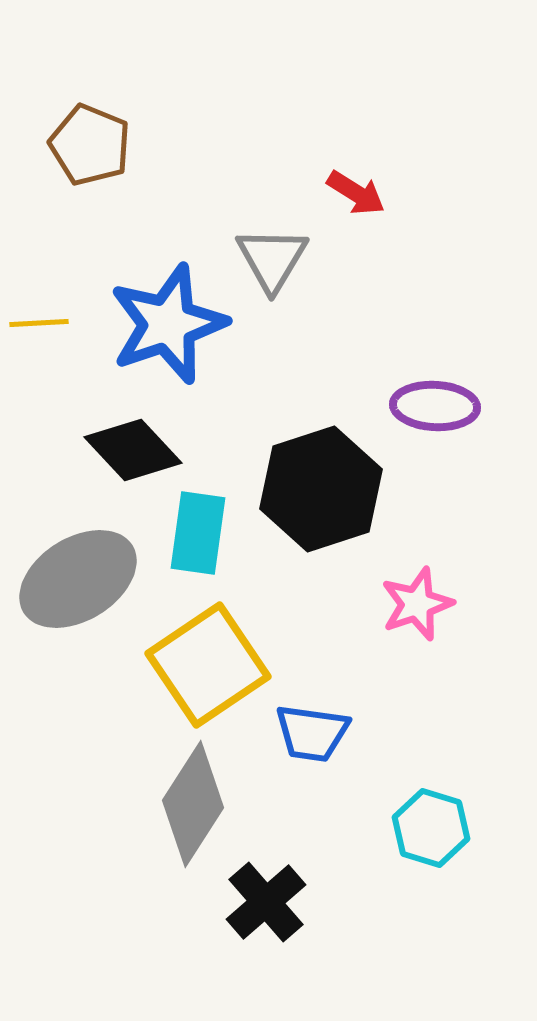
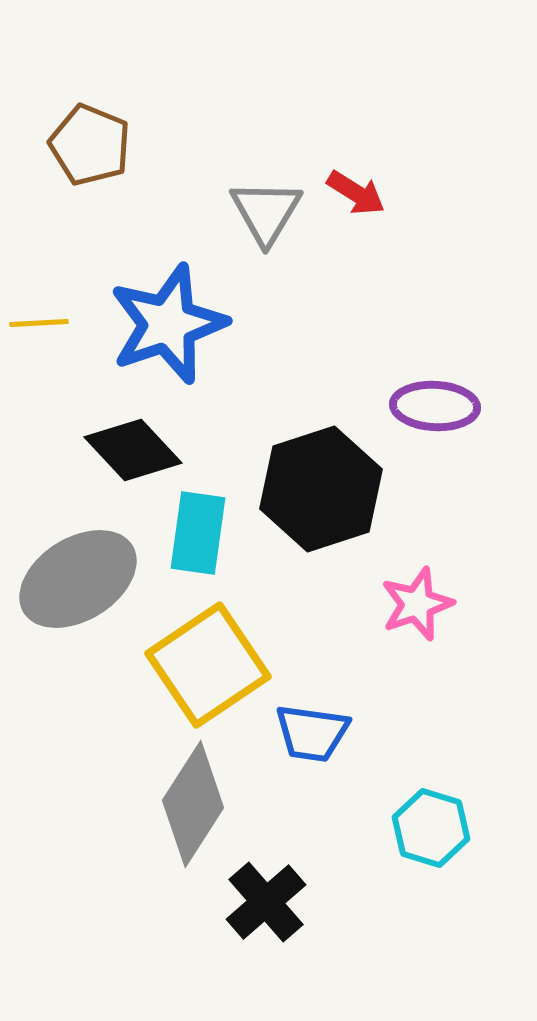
gray triangle: moved 6 px left, 47 px up
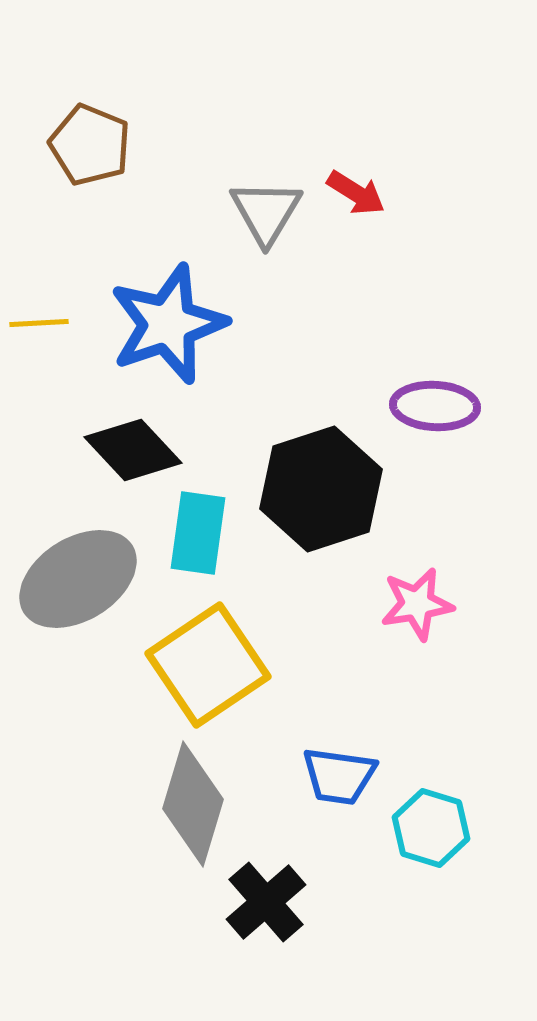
pink star: rotated 10 degrees clockwise
blue trapezoid: moved 27 px right, 43 px down
gray diamond: rotated 16 degrees counterclockwise
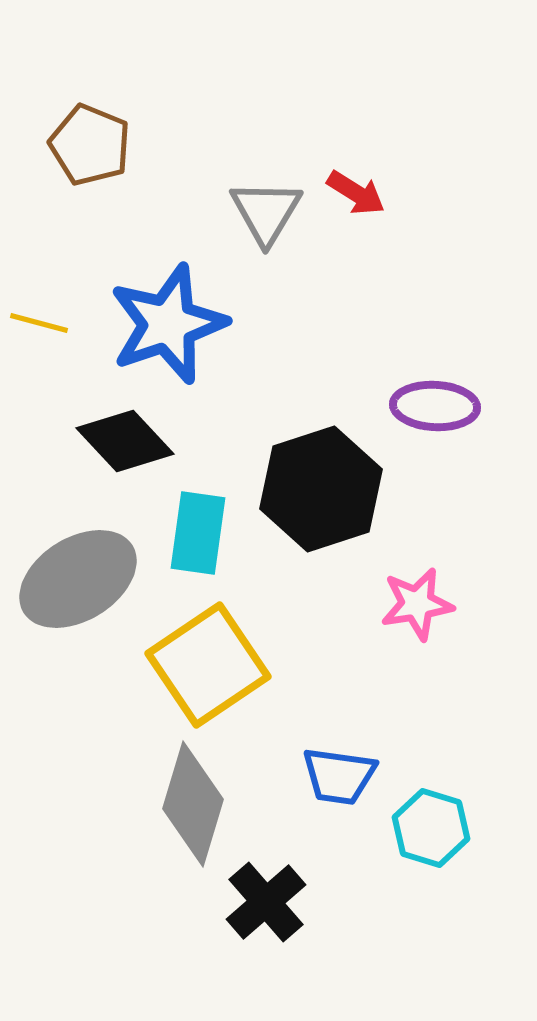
yellow line: rotated 18 degrees clockwise
black diamond: moved 8 px left, 9 px up
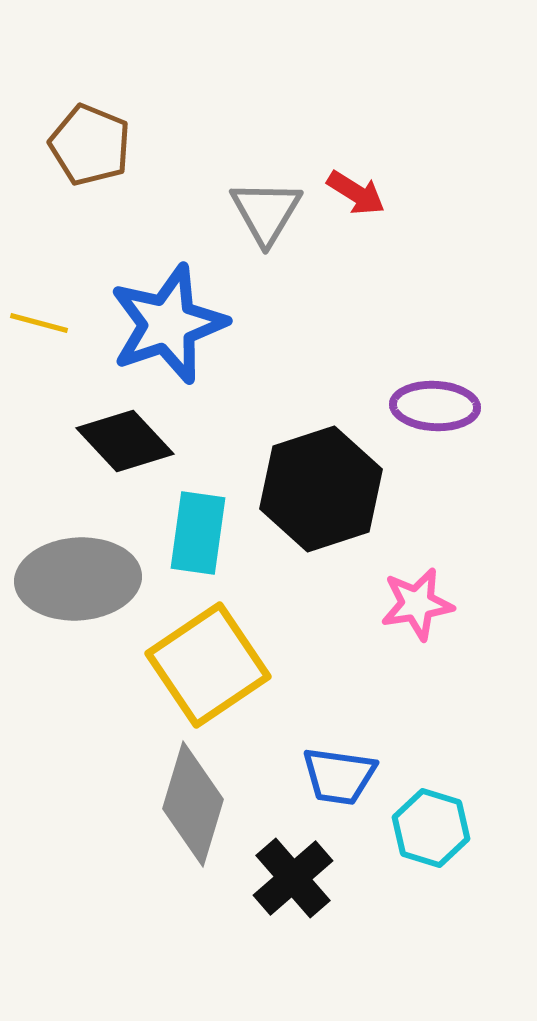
gray ellipse: rotated 28 degrees clockwise
black cross: moved 27 px right, 24 px up
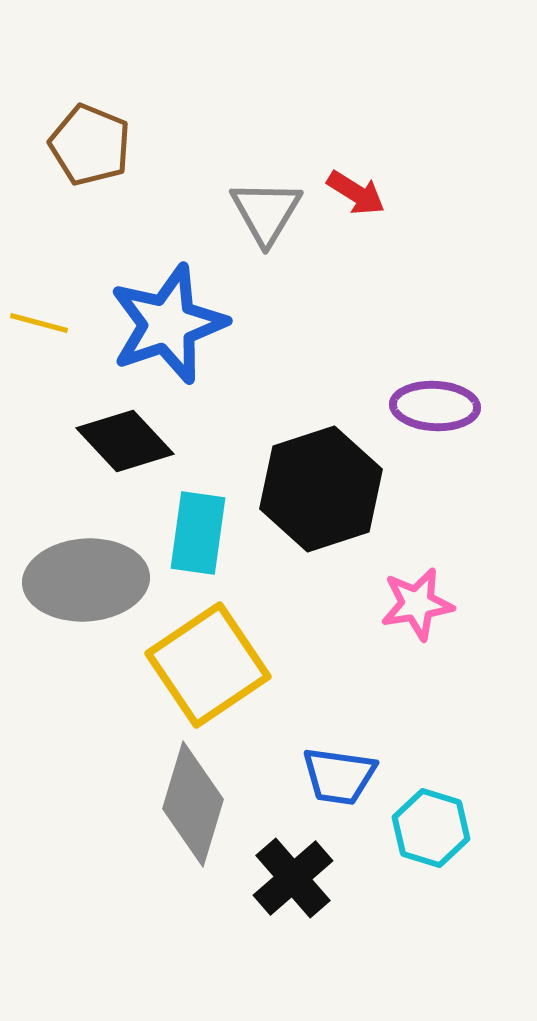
gray ellipse: moved 8 px right, 1 px down
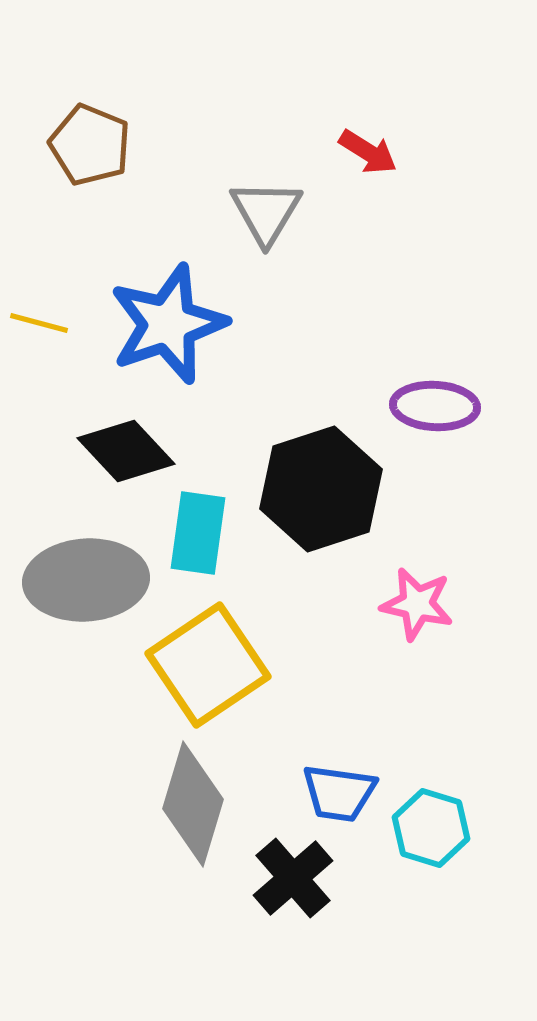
red arrow: moved 12 px right, 41 px up
black diamond: moved 1 px right, 10 px down
pink star: rotated 22 degrees clockwise
blue trapezoid: moved 17 px down
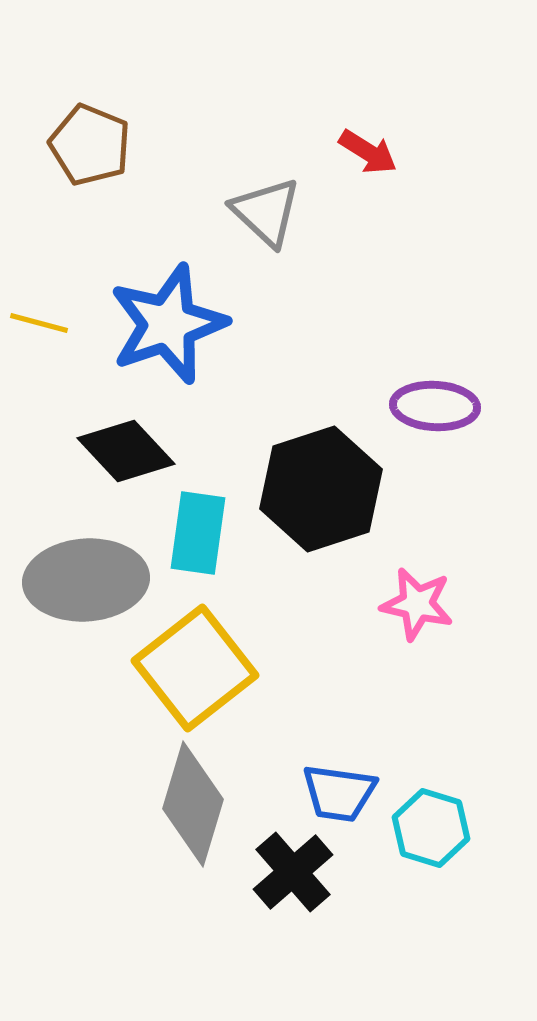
gray triangle: rotated 18 degrees counterclockwise
yellow square: moved 13 px left, 3 px down; rotated 4 degrees counterclockwise
black cross: moved 6 px up
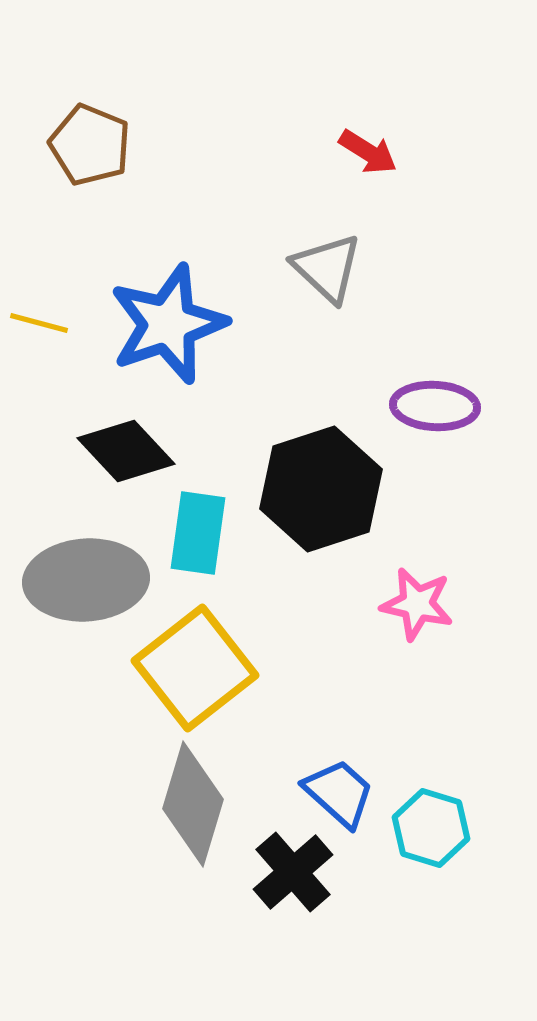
gray triangle: moved 61 px right, 56 px down
blue trapezoid: rotated 146 degrees counterclockwise
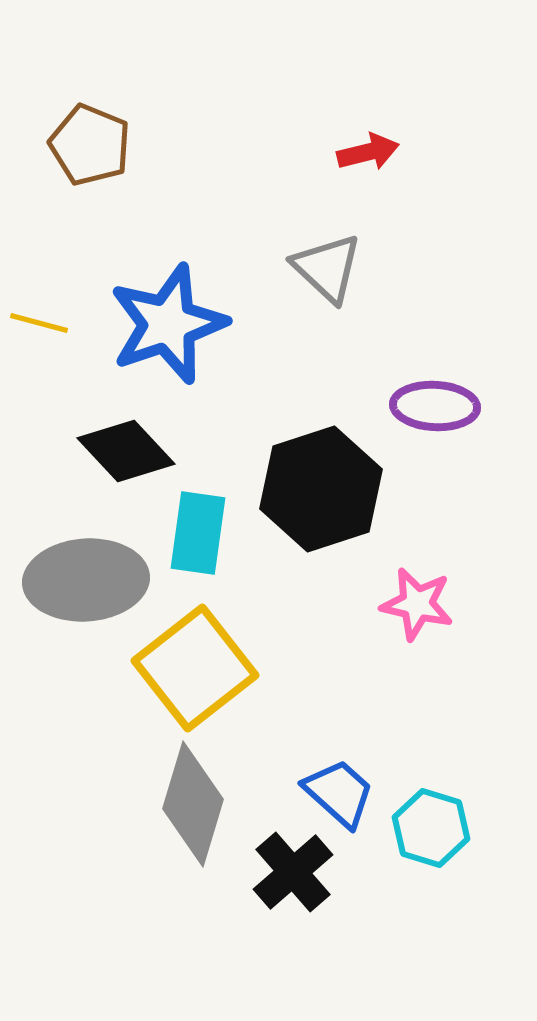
red arrow: rotated 46 degrees counterclockwise
